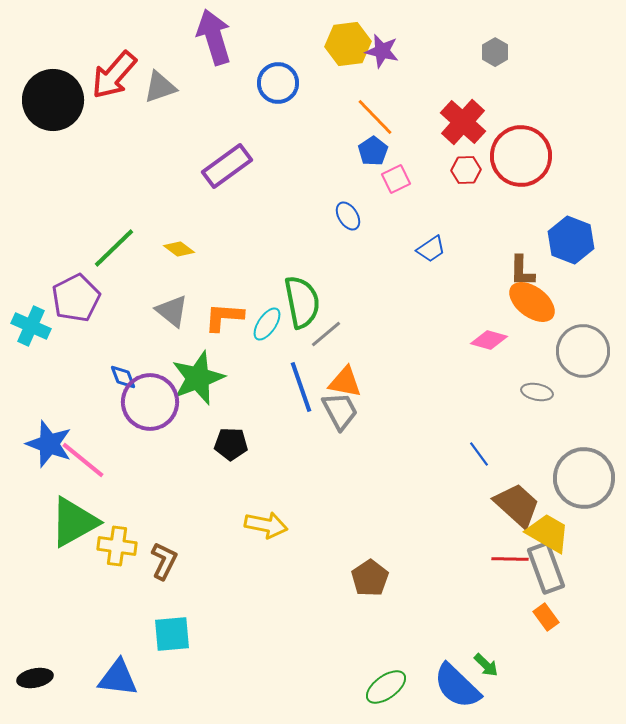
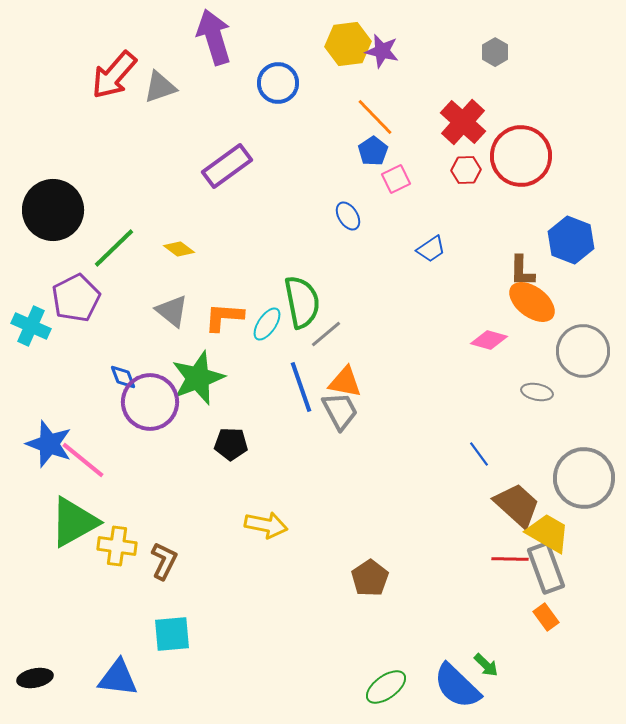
black circle at (53, 100): moved 110 px down
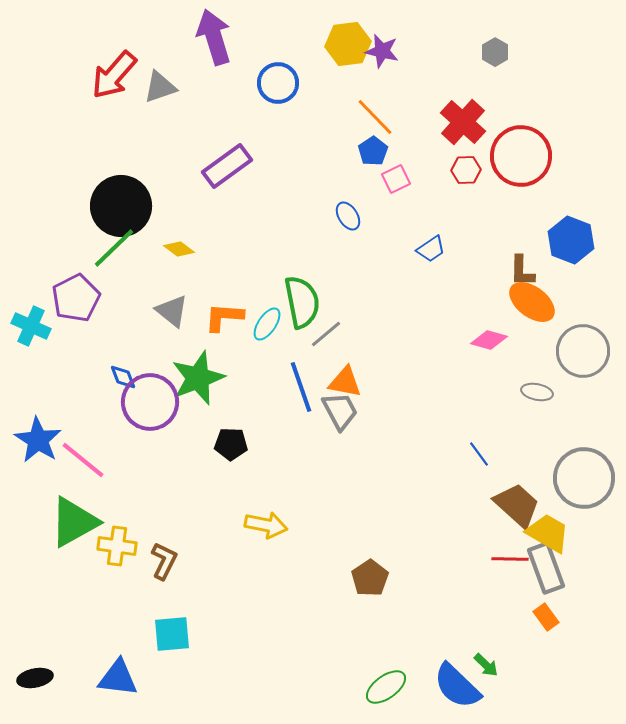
black circle at (53, 210): moved 68 px right, 4 px up
blue star at (49, 444): moved 11 px left, 4 px up; rotated 12 degrees clockwise
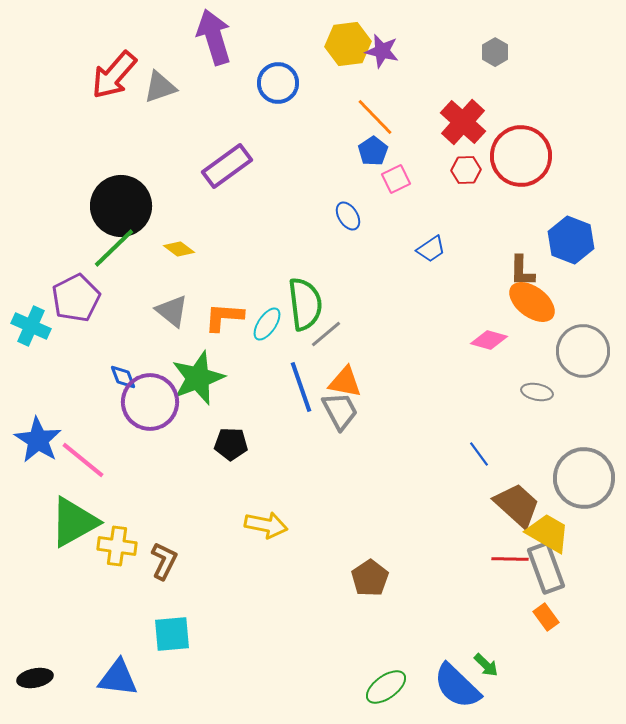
green semicircle at (302, 302): moved 3 px right, 2 px down; rotated 4 degrees clockwise
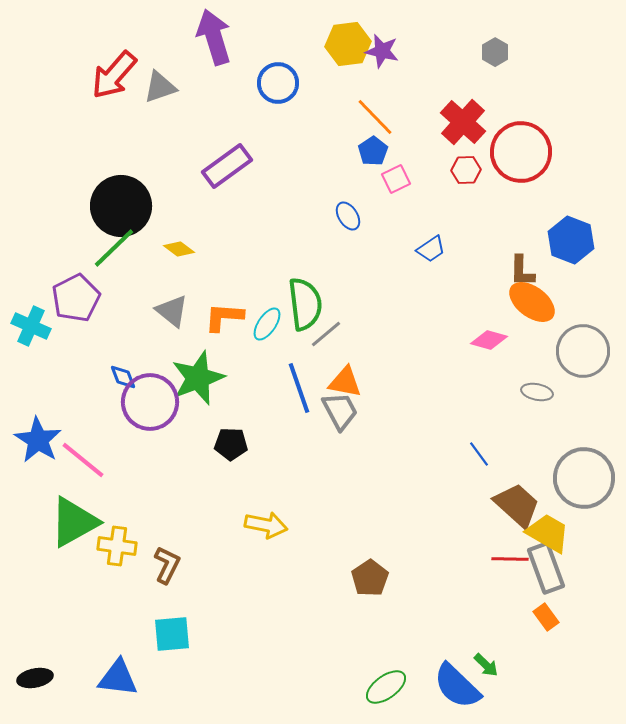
red circle at (521, 156): moved 4 px up
blue line at (301, 387): moved 2 px left, 1 px down
brown L-shape at (164, 561): moved 3 px right, 4 px down
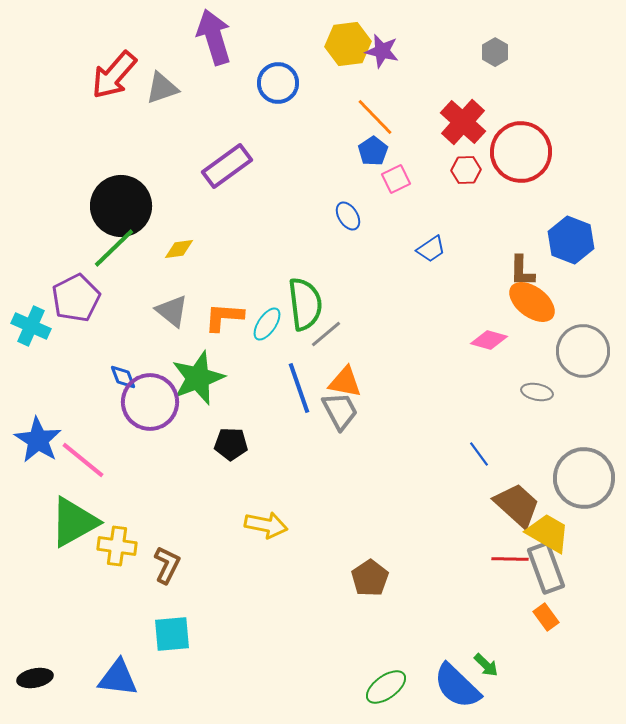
gray triangle at (160, 87): moved 2 px right, 1 px down
yellow diamond at (179, 249): rotated 44 degrees counterclockwise
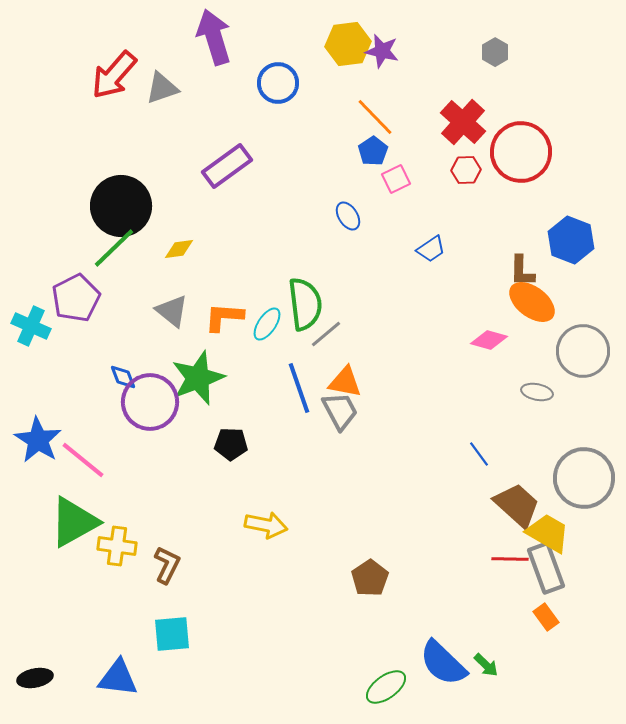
blue semicircle at (457, 686): moved 14 px left, 23 px up
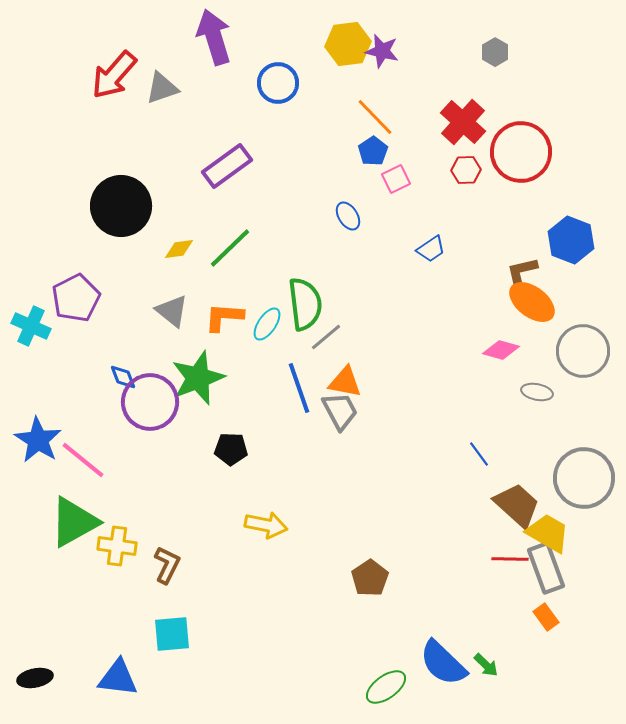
green line at (114, 248): moved 116 px right
brown L-shape at (522, 271): rotated 76 degrees clockwise
gray line at (326, 334): moved 3 px down
pink diamond at (489, 340): moved 12 px right, 10 px down
black pentagon at (231, 444): moved 5 px down
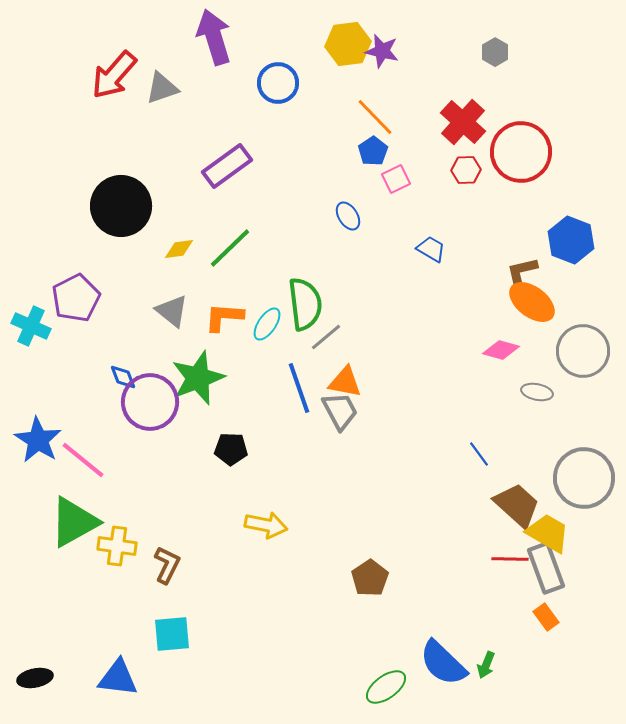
blue trapezoid at (431, 249): rotated 116 degrees counterclockwise
green arrow at (486, 665): rotated 68 degrees clockwise
